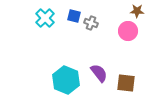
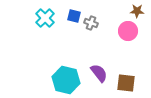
cyan hexagon: rotated 8 degrees counterclockwise
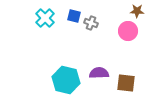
purple semicircle: rotated 54 degrees counterclockwise
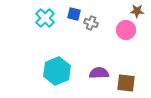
blue square: moved 2 px up
pink circle: moved 2 px left, 1 px up
cyan hexagon: moved 9 px left, 9 px up; rotated 24 degrees clockwise
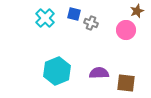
brown star: rotated 24 degrees counterclockwise
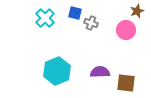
blue square: moved 1 px right, 1 px up
purple semicircle: moved 1 px right, 1 px up
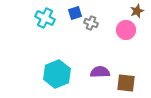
blue square: rotated 32 degrees counterclockwise
cyan cross: rotated 18 degrees counterclockwise
cyan hexagon: moved 3 px down
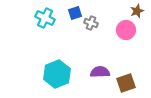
brown square: rotated 24 degrees counterclockwise
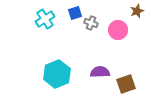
cyan cross: moved 1 px down; rotated 30 degrees clockwise
pink circle: moved 8 px left
brown square: moved 1 px down
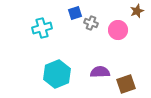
cyan cross: moved 3 px left, 9 px down; rotated 18 degrees clockwise
